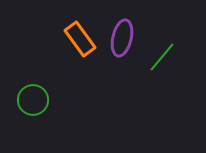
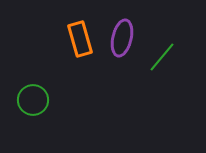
orange rectangle: rotated 20 degrees clockwise
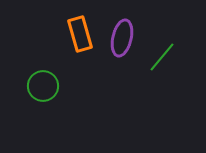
orange rectangle: moved 5 px up
green circle: moved 10 px right, 14 px up
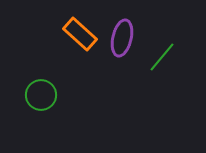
orange rectangle: rotated 32 degrees counterclockwise
green circle: moved 2 px left, 9 px down
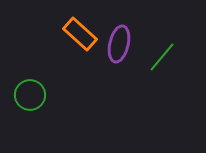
purple ellipse: moved 3 px left, 6 px down
green circle: moved 11 px left
